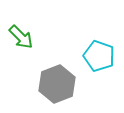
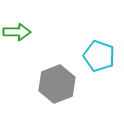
green arrow: moved 4 px left, 5 px up; rotated 44 degrees counterclockwise
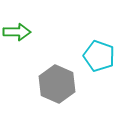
gray hexagon: rotated 15 degrees counterclockwise
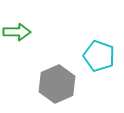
gray hexagon: rotated 12 degrees clockwise
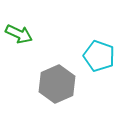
green arrow: moved 2 px right, 2 px down; rotated 24 degrees clockwise
